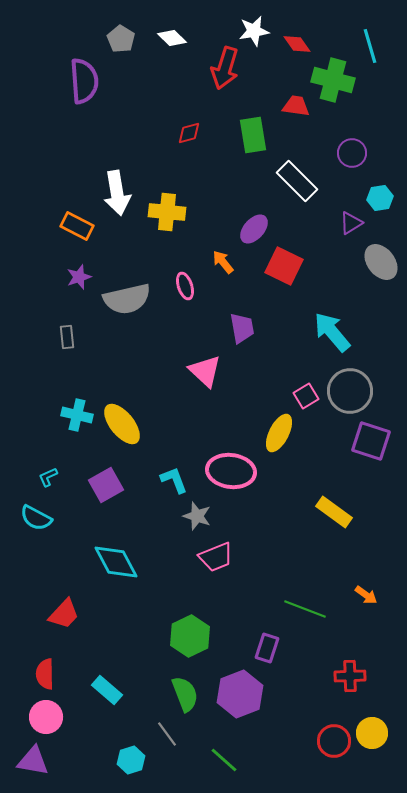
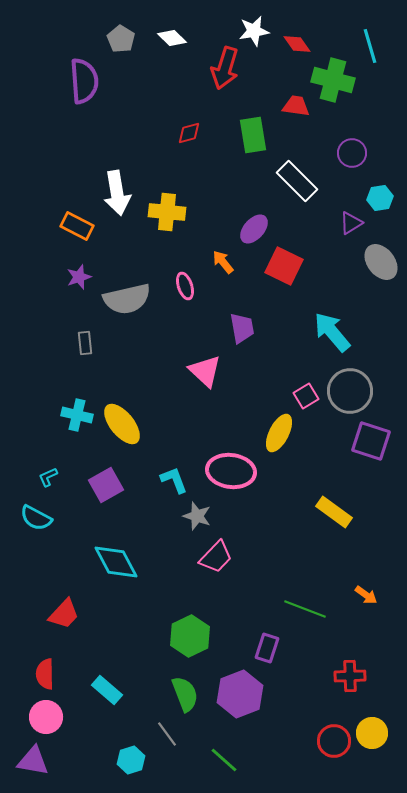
gray rectangle at (67, 337): moved 18 px right, 6 px down
pink trapezoid at (216, 557): rotated 24 degrees counterclockwise
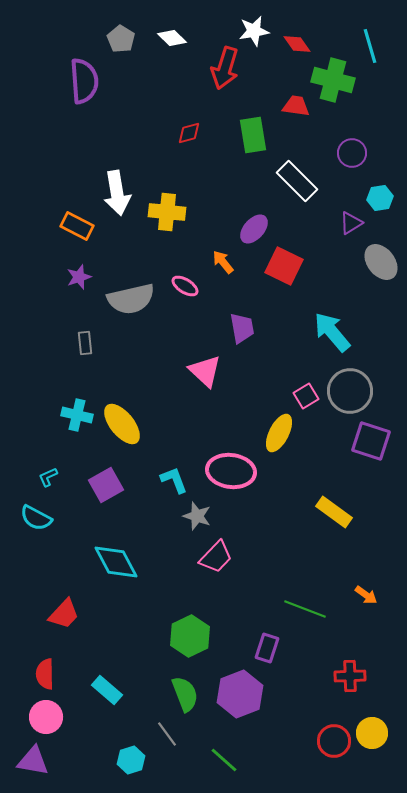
pink ellipse at (185, 286): rotated 40 degrees counterclockwise
gray semicircle at (127, 299): moved 4 px right
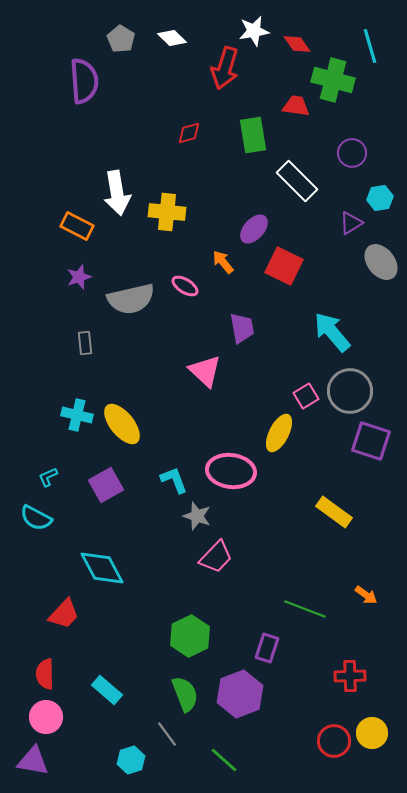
cyan diamond at (116, 562): moved 14 px left, 6 px down
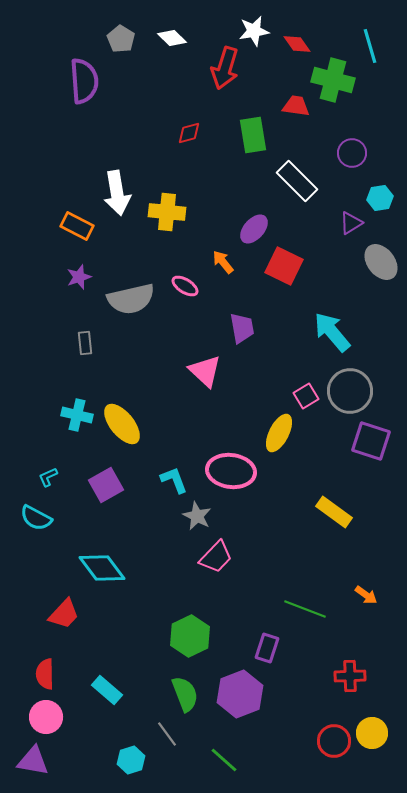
gray star at (197, 516): rotated 8 degrees clockwise
cyan diamond at (102, 568): rotated 9 degrees counterclockwise
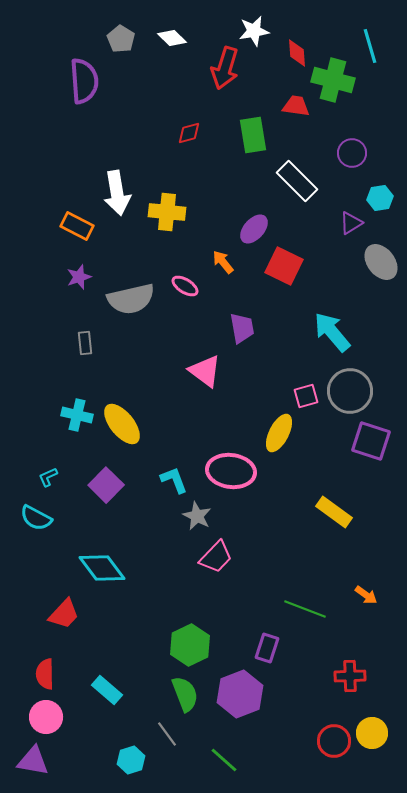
red diamond at (297, 44): moved 9 px down; rotated 32 degrees clockwise
pink triangle at (205, 371): rotated 6 degrees counterclockwise
pink square at (306, 396): rotated 15 degrees clockwise
purple square at (106, 485): rotated 16 degrees counterclockwise
green hexagon at (190, 636): moved 9 px down
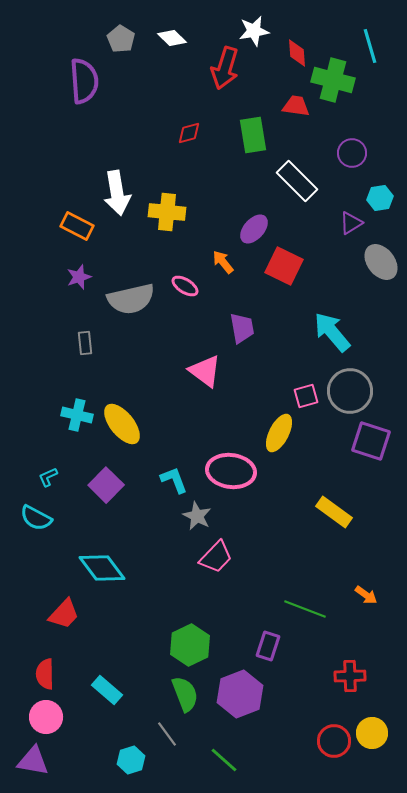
purple rectangle at (267, 648): moved 1 px right, 2 px up
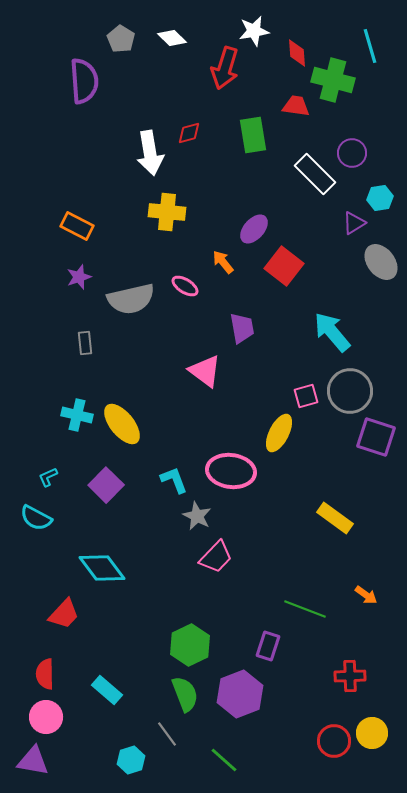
white rectangle at (297, 181): moved 18 px right, 7 px up
white arrow at (117, 193): moved 33 px right, 40 px up
purple triangle at (351, 223): moved 3 px right
red square at (284, 266): rotated 12 degrees clockwise
purple square at (371, 441): moved 5 px right, 4 px up
yellow rectangle at (334, 512): moved 1 px right, 6 px down
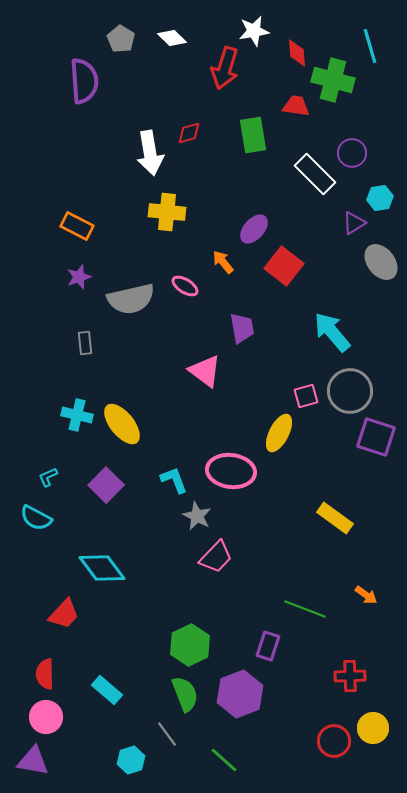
yellow circle at (372, 733): moved 1 px right, 5 px up
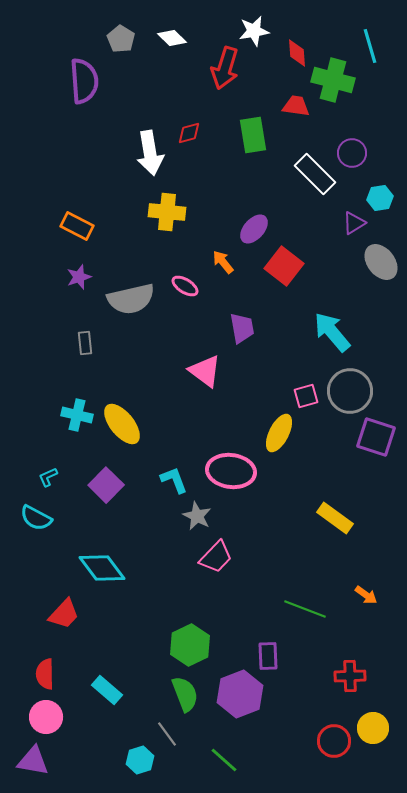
purple rectangle at (268, 646): moved 10 px down; rotated 20 degrees counterclockwise
cyan hexagon at (131, 760): moved 9 px right
